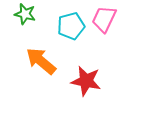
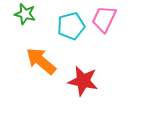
red star: moved 3 px left
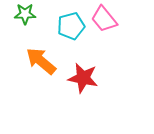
green star: rotated 15 degrees counterclockwise
pink trapezoid: rotated 64 degrees counterclockwise
red star: moved 3 px up
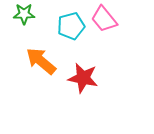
green star: moved 1 px left
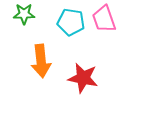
pink trapezoid: rotated 20 degrees clockwise
cyan pentagon: moved 4 px up; rotated 24 degrees clockwise
orange arrow: rotated 136 degrees counterclockwise
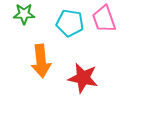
cyan pentagon: moved 1 px left, 1 px down
